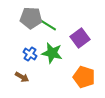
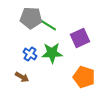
purple square: rotated 12 degrees clockwise
green star: rotated 15 degrees counterclockwise
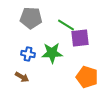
green line: moved 18 px right
purple square: rotated 18 degrees clockwise
blue cross: moved 2 px left; rotated 24 degrees counterclockwise
orange pentagon: moved 3 px right
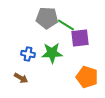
gray pentagon: moved 16 px right
brown arrow: moved 1 px left, 1 px down
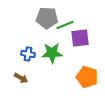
green line: moved 1 px left; rotated 54 degrees counterclockwise
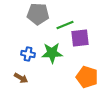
gray pentagon: moved 9 px left, 4 px up
